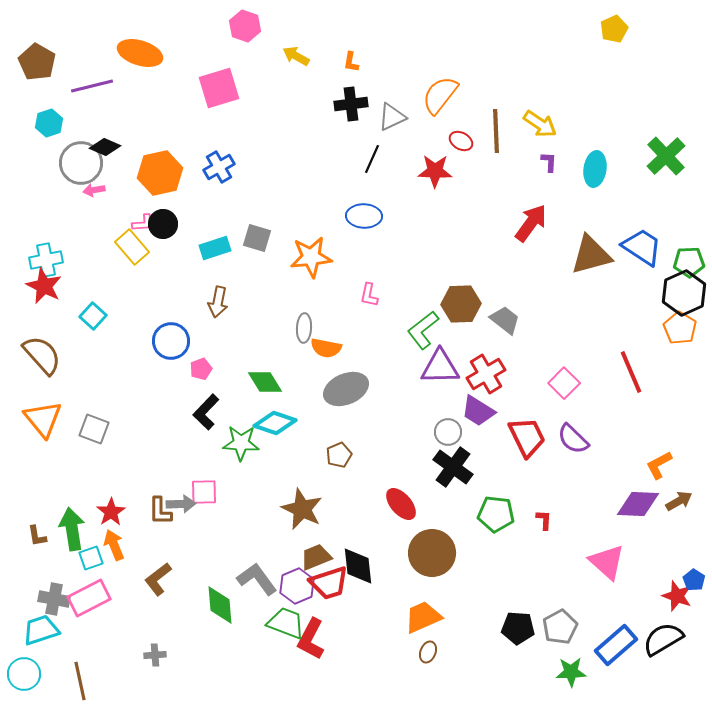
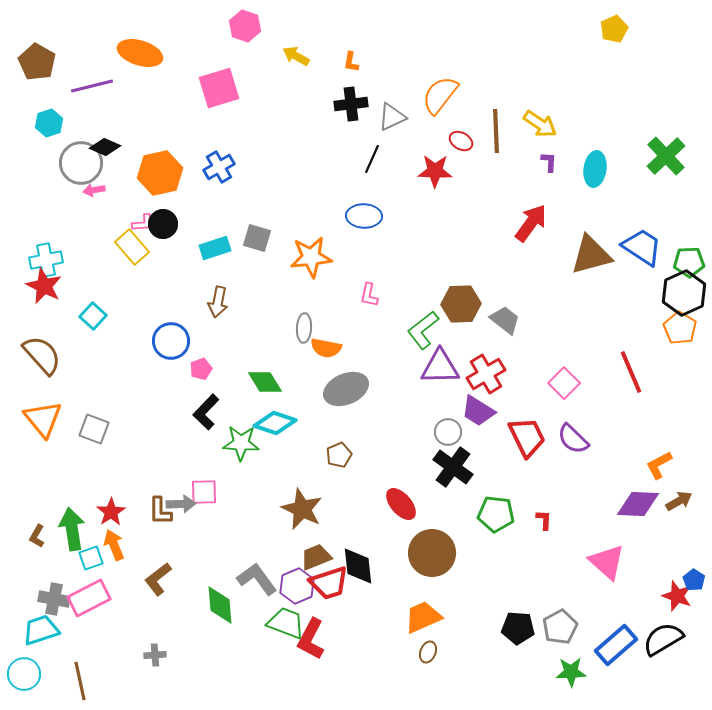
brown L-shape at (37, 536): rotated 40 degrees clockwise
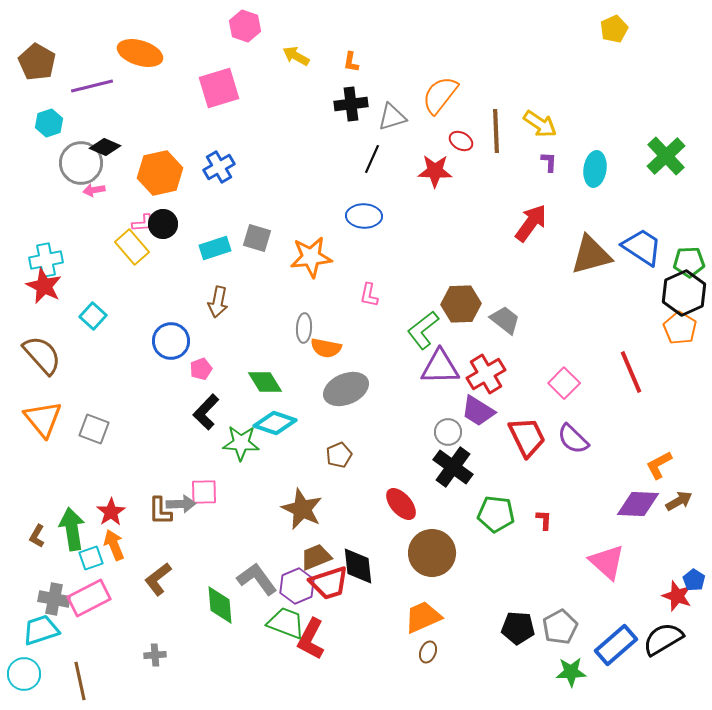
gray triangle at (392, 117): rotated 8 degrees clockwise
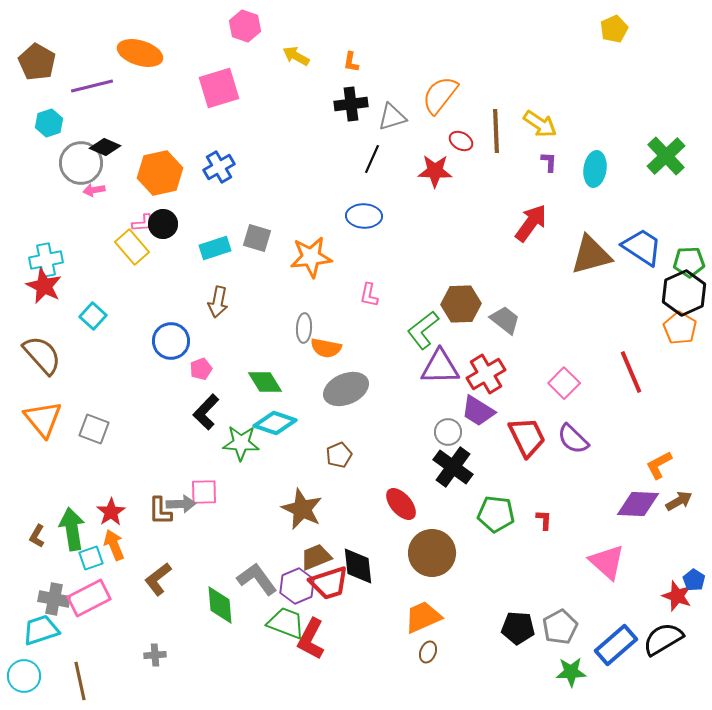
cyan circle at (24, 674): moved 2 px down
